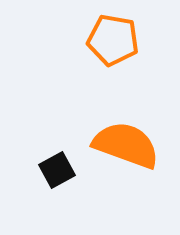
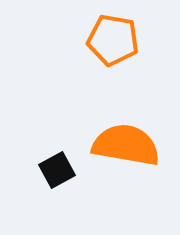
orange semicircle: rotated 10 degrees counterclockwise
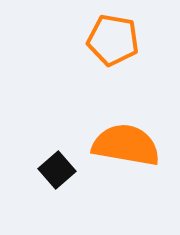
black square: rotated 12 degrees counterclockwise
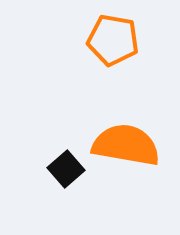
black square: moved 9 px right, 1 px up
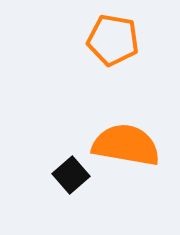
black square: moved 5 px right, 6 px down
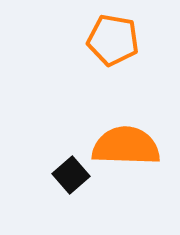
orange semicircle: moved 1 px down; rotated 8 degrees counterclockwise
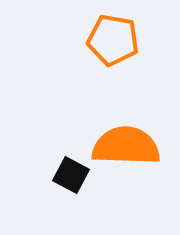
black square: rotated 21 degrees counterclockwise
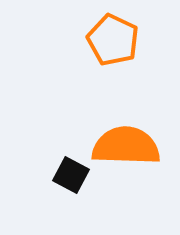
orange pentagon: rotated 15 degrees clockwise
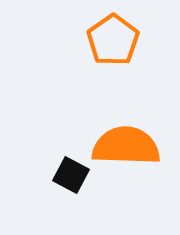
orange pentagon: rotated 12 degrees clockwise
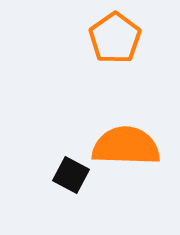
orange pentagon: moved 2 px right, 2 px up
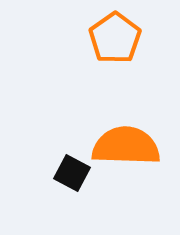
black square: moved 1 px right, 2 px up
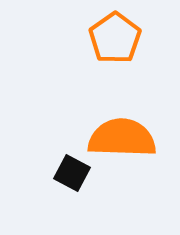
orange semicircle: moved 4 px left, 8 px up
